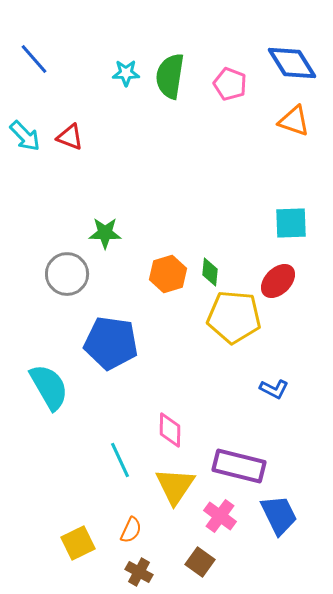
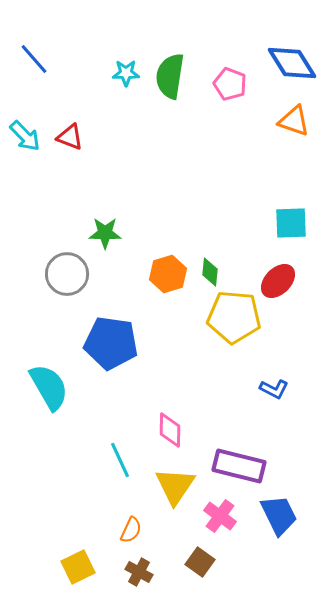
yellow square: moved 24 px down
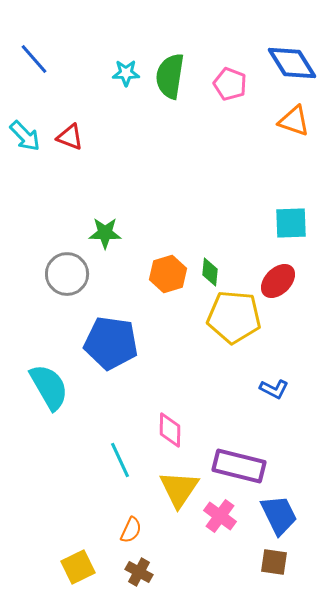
yellow triangle: moved 4 px right, 3 px down
brown square: moved 74 px right; rotated 28 degrees counterclockwise
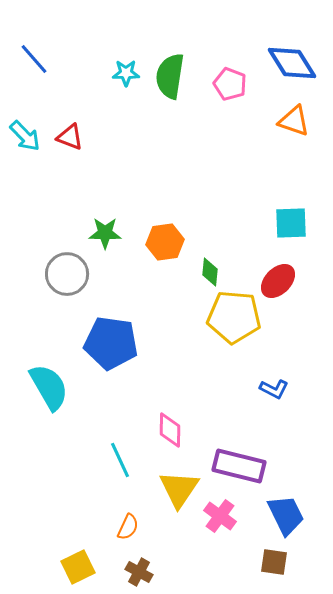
orange hexagon: moved 3 px left, 32 px up; rotated 9 degrees clockwise
blue trapezoid: moved 7 px right
orange semicircle: moved 3 px left, 3 px up
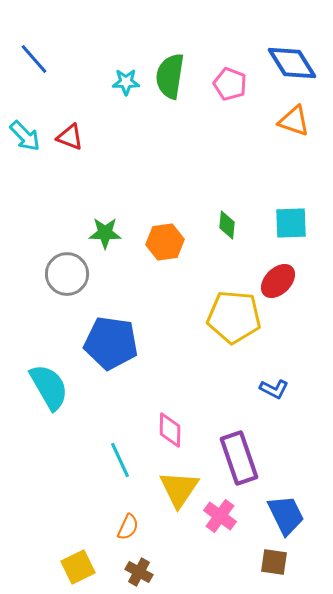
cyan star: moved 9 px down
green diamond: moved 17 px right, 47 px up
purple rectangle: moved 8 px up; rotated 57 degrees clockwise
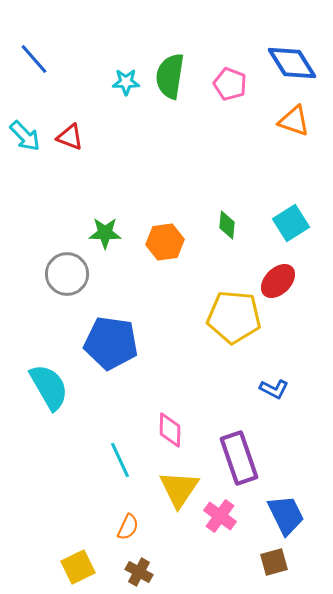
cyan square: rotated 30 degrees counterclockwise
brown square: rotated 24 degrees counterclockwise
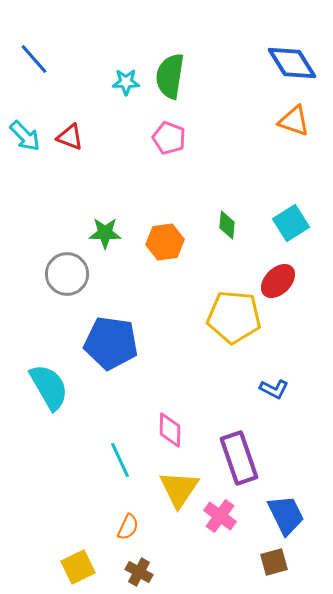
pink pentagon: moved 61 px left, 54 px down
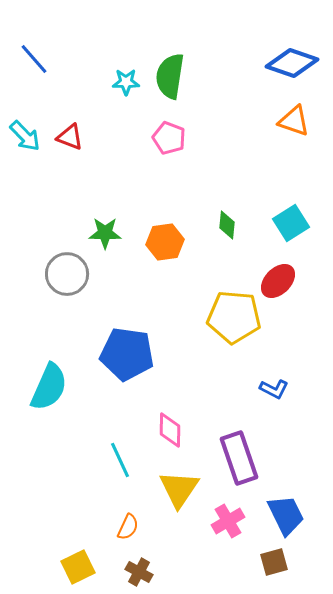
blue diamond: rotated 39 degrees counterclockwise
blue pentagon: moved 16 px right, 11 px down
cyan semicircle: rotated 54 degrees clockwise
pink cross: moved 8 px right, 5 px down; rotated 24 degrees clockwise
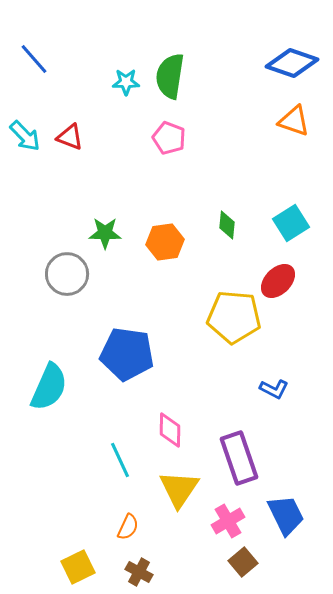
brown square: moved 31 px left; rotated 24 degrees counterclockwise
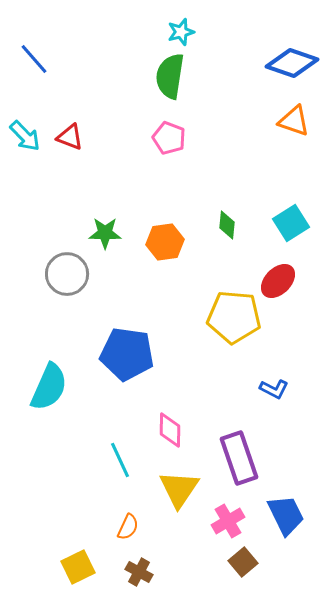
cyan star: moved 55 px right, 50 px up; rotated 16 degrees counterclockwise
